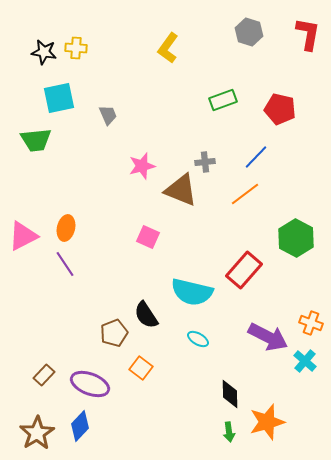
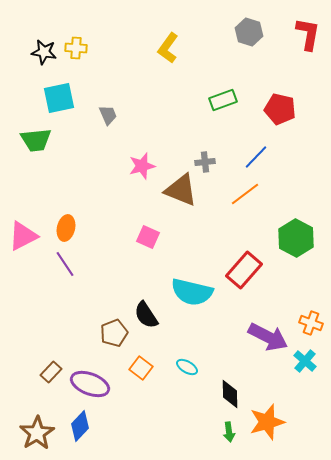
cyan ellipse: moved 11 px left, 28 px down
brown rectangle: moved 7 px right, 3 px up
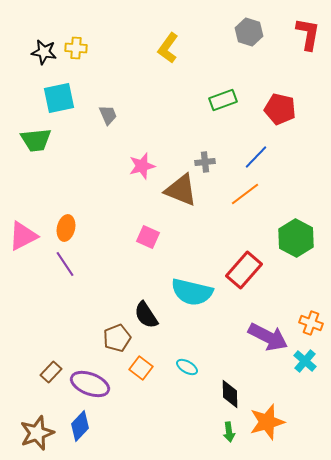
brown pentagon: moved 3 px right, 5 px down
brown star: rotated 12 degrees clockwise
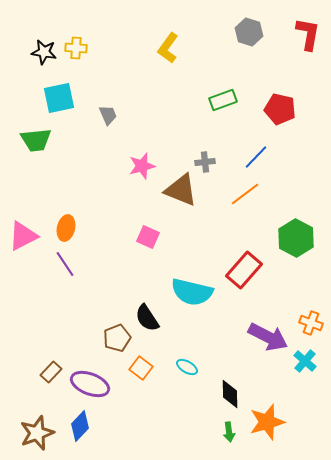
black semicircle: moved 1 px right, 3 px down
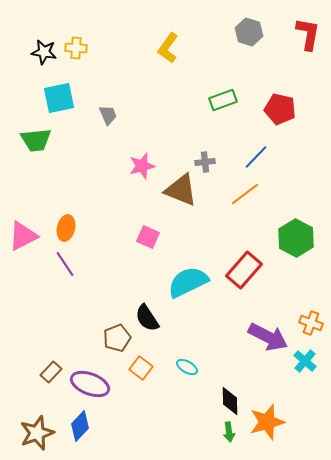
cyan semicircle: moved 4 px left, 10 px up; rotated 141 degrees clockwise
black diamond: moved 7 px down
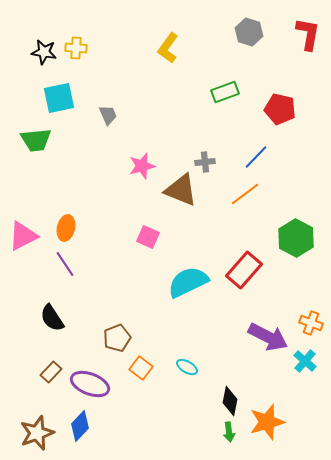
green rectangle: moved 2 px right, 8 px up
black semicircle: moved 95 px left
black diamond: rotated 12 degrees clockwise
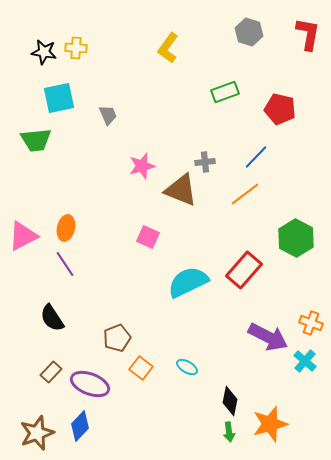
orange star: moved 3 px right, 2 px down
